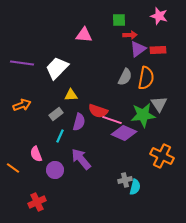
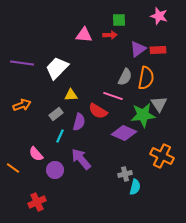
red arrow: moved 20 px left
red semicircle: rotated 12 degrees clockwise
pink line: moved 1 px right, 24 px up
pink semicircle: rotated 21 degrees counterclockwise
gray cross: moved 6 px up
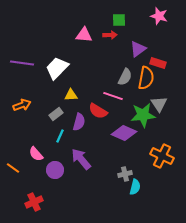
red rectangle: moved 13 px down; rotated 21 degrees clockwise
red cross: moved 3 px left
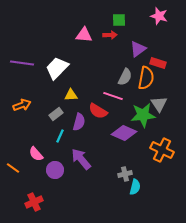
orange cross: moved 6 px up
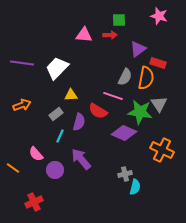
green star: moved 3 px left, 3 px up; rotated 15 degrees clockwise
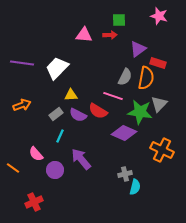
gray triangle: rotated 18 degrees clockwise
purple semicircle: moved 1 px left, 7 px up; rotated 102 degrees clockwise
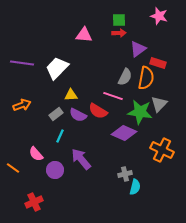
red arrow: moved 9 px right, 2 px up
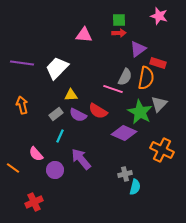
pink line: moved 7 px up
orange arrow: rotated 84 degrees counterclockwise
green star: rotated 20 degrees clockwise
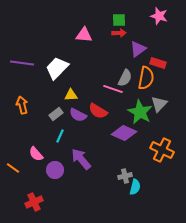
gray semicircle: moved 1 px down
gray cross: moved 2 px down
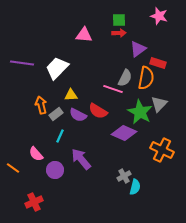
orange arrow: moved 19 px right
gray cross: moved 1 px left; rotated 16 degrees counterclockwise
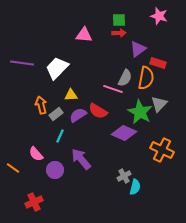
purple semicircle: rotated 120 degrees clockwise
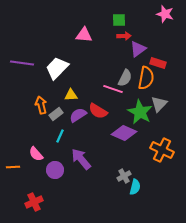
pink star: moved 6 px right, 2 px up
red arrow: moved 5 px right, 3 px down
orange line: moved 1 px up; rotated 40 degrees counterclockwise
